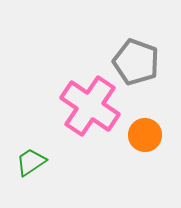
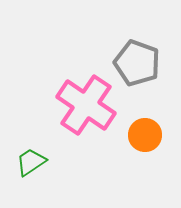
gray pentagon: moved 1 px right, 1 px down
pink cross: moved 4 px left, 1 px up
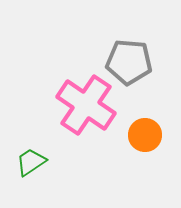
gray pentagon: moved 8 px left, 1 px up; rotated 15 degrees counterclockwise
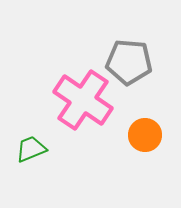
pink cross: moved 3 px left, 5 px up
green trapezoid: moved 13 px up; rotated 12 degrees clockwise
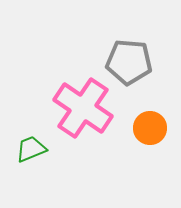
pink cross: moved 8 px down
orange circle: moved 5 px right, 7 px up
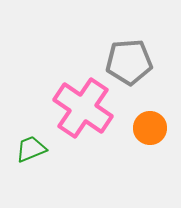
gray pentagon: rotated 9 degrees counterclockwise
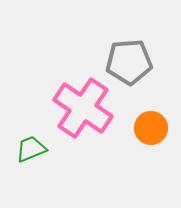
orange circle: moved 1 px right
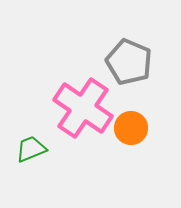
gray pentagon: rotated 27 degrees clockwise
orange circle: moved 20 px left
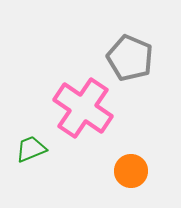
gray pentagon: moved 1 px right, 4 px up
orange circle: moved 43 px down
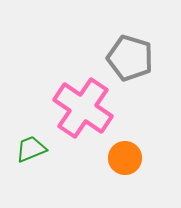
gray pentagon: rotated 6 degrees counterclockwise
orange circle: moved 6 px left, 13 px up
